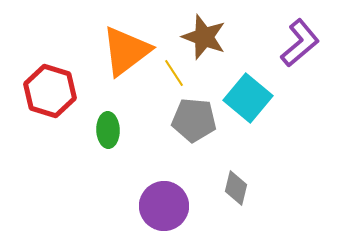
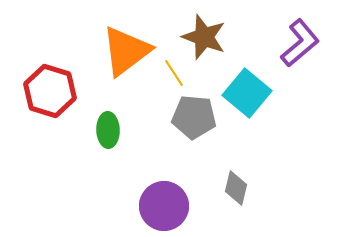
cyan square: moved 1 px left, 5 px up
gray pentagon: moved 3 px up
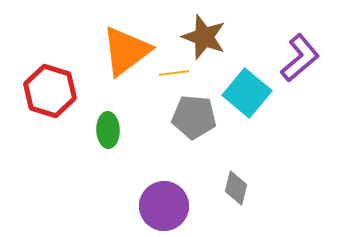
purple L-shape: moved 15 px down
yellow line: rotated 64 degrees counterclockwise
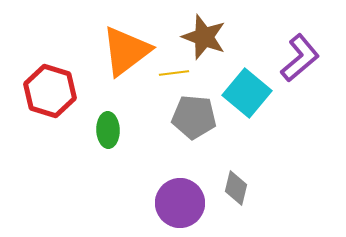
purple circle: moved 16 px right, 3 px up
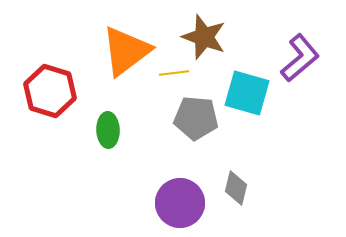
cyan square: rotated 24 degrees counterclockwise
gray pentagon: moved 2 px right, 1 px down
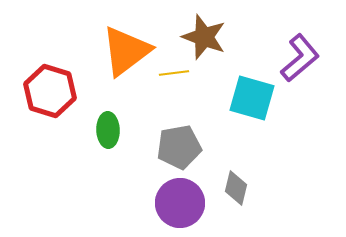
cyan square: moved 5 px right, 5 px down
gray pentagon: moved 17 px left, 29 px down; rotated 15 degrees counterclockwise
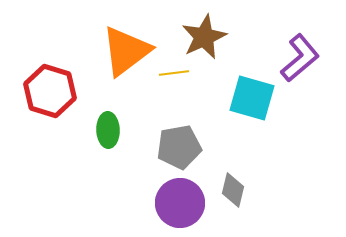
brown star: rotated 27 degrees clockwise
gray diamond: moved 3 px left, 2 px down
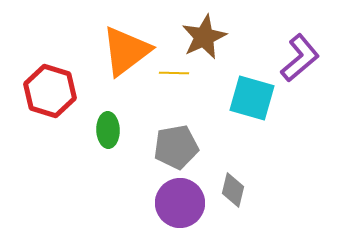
yellow line: rotated 8 degrees clockwise
gray pentagon: moved 3 px left
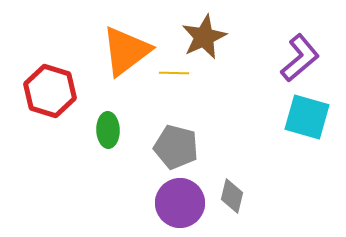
cyan square: moved 55 px right, 19 px down
gray pentagon: rotated 24 degrees clockwise
gray diamond: moved 1 px left, 6 px down
